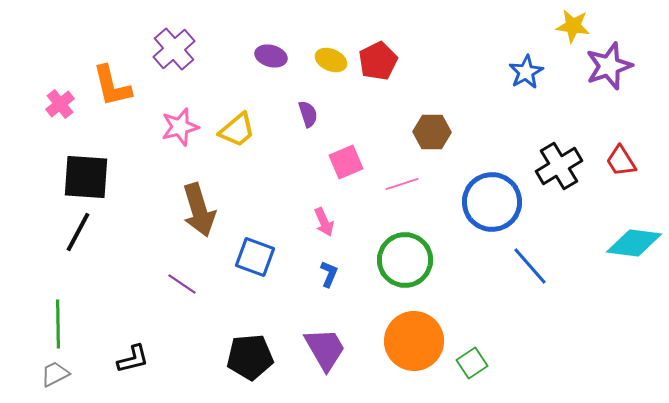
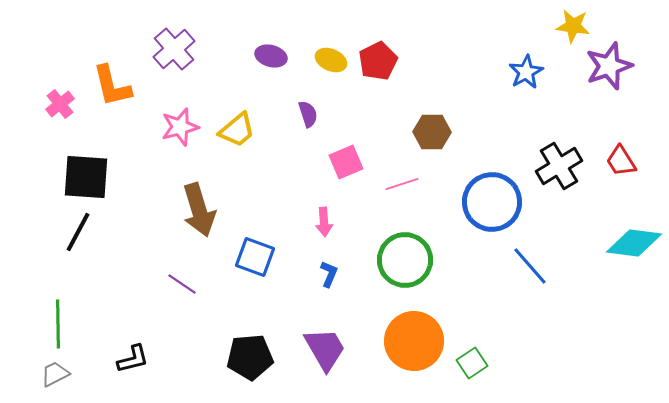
pink arrow: rotated 20 degrees clockwise
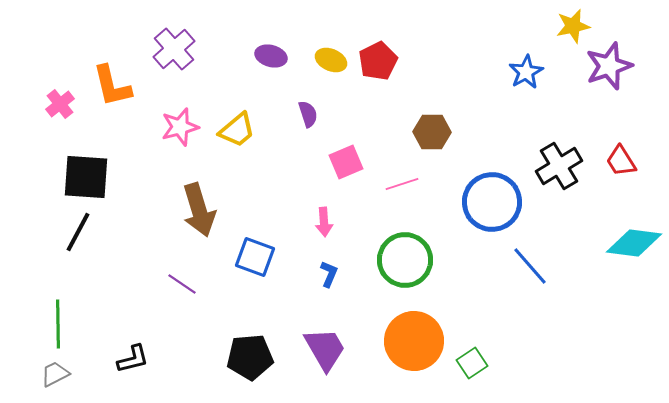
yellow star: rotated 20 degrees counterclockwise
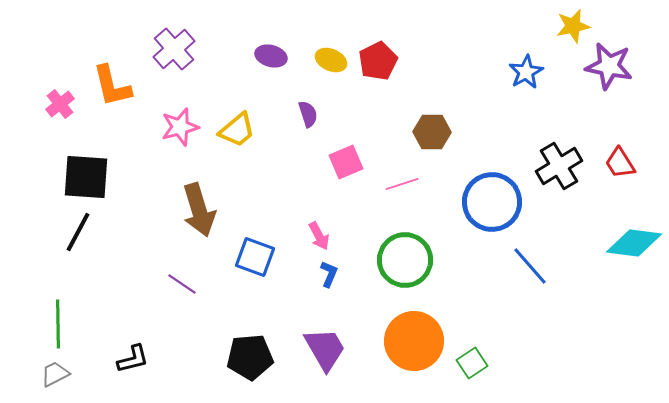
purple star: rotated 30 degrees clockwise
red trapezoid: moved 1 px left, 2 px down
pink arrow: moved 5 px left, 14 px down; rotated 24 degrees counterclockwise
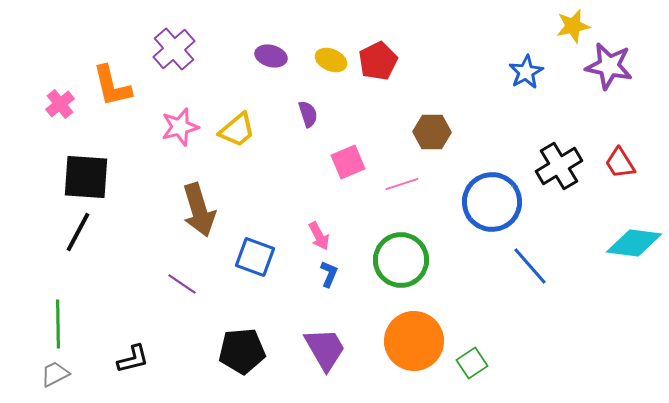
pink square: moved 2 px right
green circle: moved 4 px left
black pentagon: moved 8 px left, 6 px up
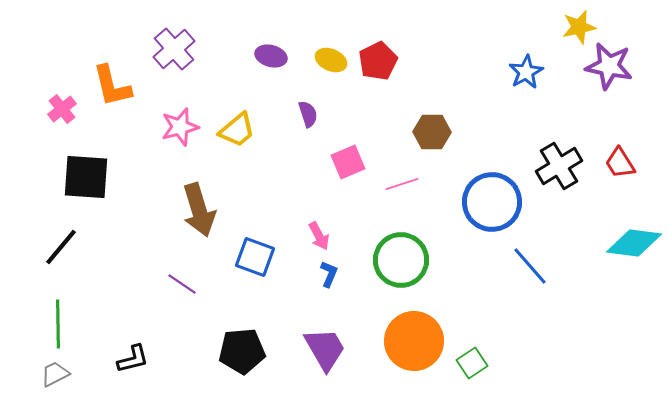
yellow star: moved 6 px right, 1 px down
pink cross: moved 2 px right, 5 px down
black line: moved 17 px left, 15 px down; rotated 12 degrees clockwise
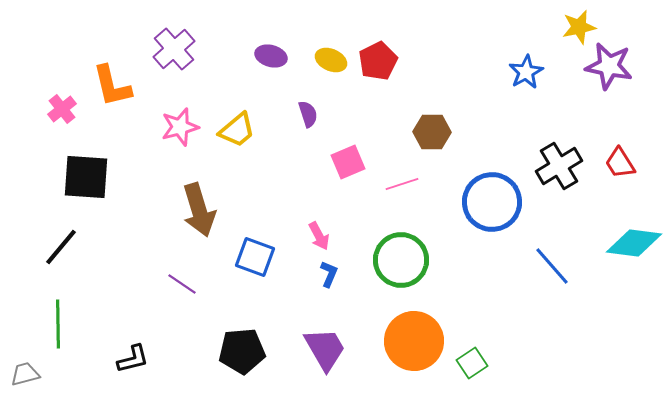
blue line: moved 22 px right
gray trapezoid: moved 30 px left; rotated 12 degrees clockwise
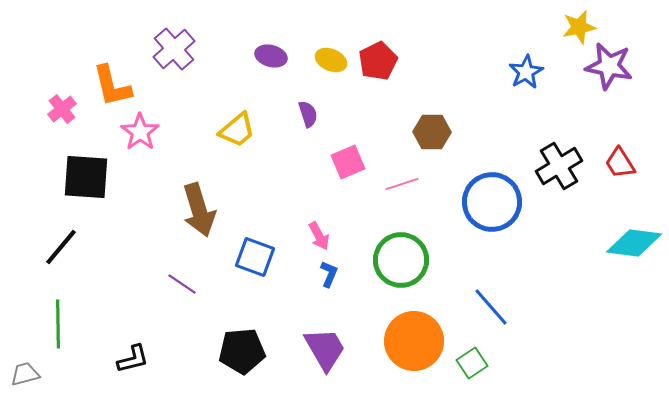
pink star: moved 40 px left, 5 px down; rotated 21 degrees counterclockwise
blue line: moved 61 px left, 41 px down
